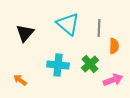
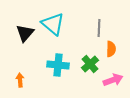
cyan triangle: moved 15 px left
orange semicircle: moved 3 px left, 3 px down
orange arrow: rotated 48 degrees clockwise
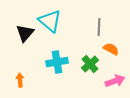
cyan triangle: moved 3 px left, 3 px up
gray line: moved 1 px up
orange semicircle: rotated 63 degrees counterclockwise
cyan cross: moved 1 px left, 3 px up; rotated 15 degrees counterclockwise
pink arrow: moved 2 px right, 1 px down
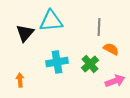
cyan triangle: moved 1 px right; rotated 45 degrees counterclockwise
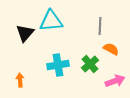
gray line: moved 1 px right, 1 px up
cyan cross: moved 1 px right, 3 px down
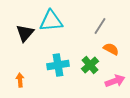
gray line: rotated 30 degrees clockwise
green cross: moved 1 px down
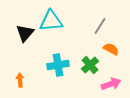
pink arrow: moved 4 px left, 3 px down
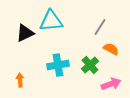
gray line: moved 1 px down
black triangle: rotated 24 degrees clockwise
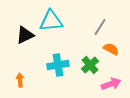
black triangle: moved 2 px down
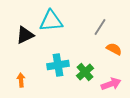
orange semicircle: moved 3 px right
green cross: moved 5 px left, 7 px down
orange arrow: moved 1 px right
